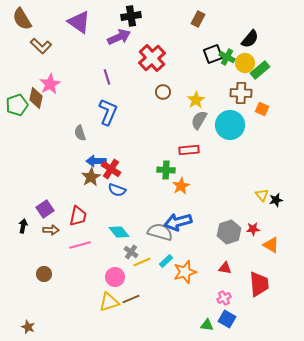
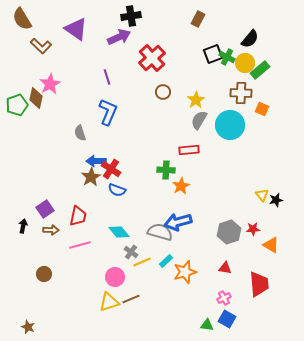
purple triangle at (79, 22): moved 3 px left, 7 px down
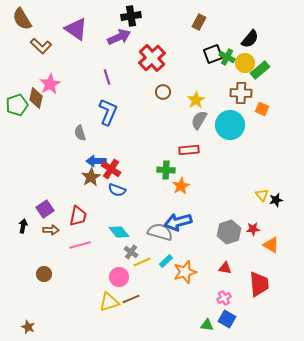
brown rectangle at (198, 19): moved 1 px right, 3 px down
pink circle at (115, 277): moved 4 px right
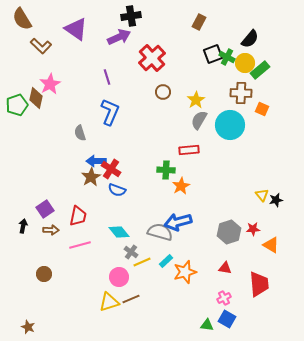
blue L-shape at (108, 112): moved 2 px right
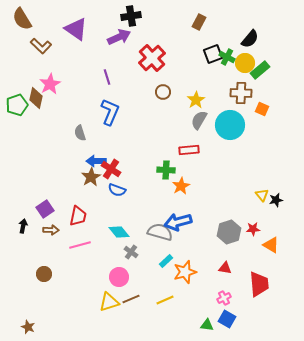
yellow line at (142, 262): moved 23 px right, 38 px down
